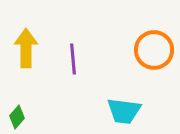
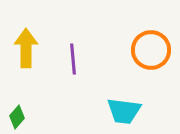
orange circle: moved 3 px left
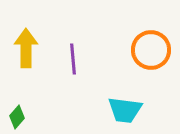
cyan trapezoid: moved 1 px right, 1 px up
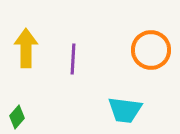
purple line: rotated 8 degrees clockwise
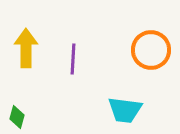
green diamond: rotated 25 degrees counterclockwise
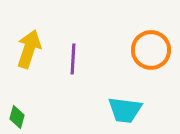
yellow arrow: moved 3 px right, 1 px down; rotated 18 degrees clockwise
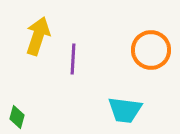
yellow arrow: moved 9 px right, 13 px up
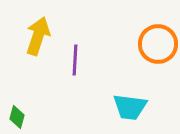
orange circle: moved 7 px right, 6 px up
purple line: moved 2 px right, 1 px down
cyan trapezoid: moved 5 px right, 3 px up
